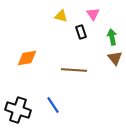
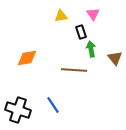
yellow triangle: rotated 24 degrees counterclockwise
green arrow: moved 21 px left, 12 px down
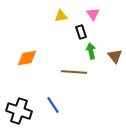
green arrow: moved 2 px down
brown triangle: moved 2 px up
brown line: moved 2 px down
black cross: moved 1 px right, 1 px down
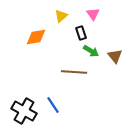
yellow triangle: rotated 32 degrees counterclockwise
black rectangle: moved 1 px down
green arrow: rotated 133 degrees clockwise
orange diamond: moved 9 px right, 21 px up
black cross: moved 5 px right; rotated 10 degrees clockwise
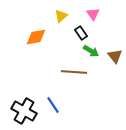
black rectangle: rotated 16 degrees counterclockwise
